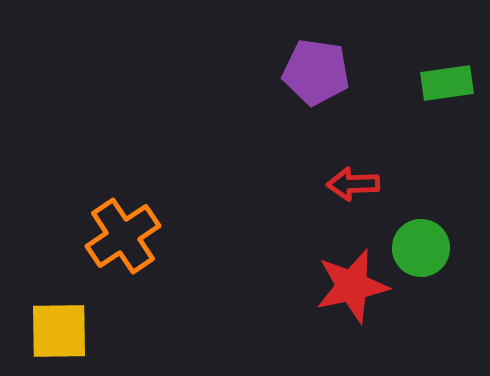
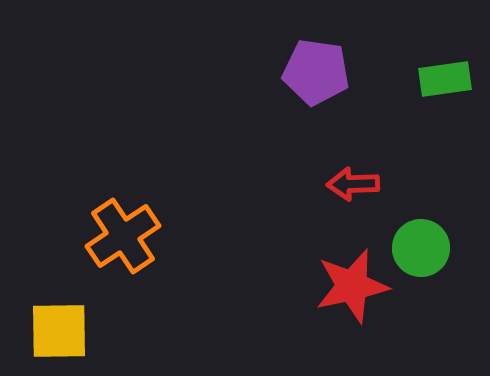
green rectangle: moved 2 px left, 4 px up
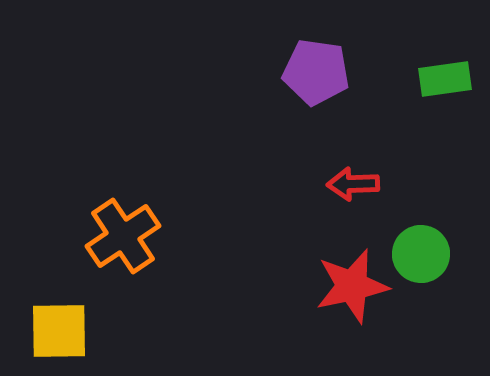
green circle: moved 6 px down
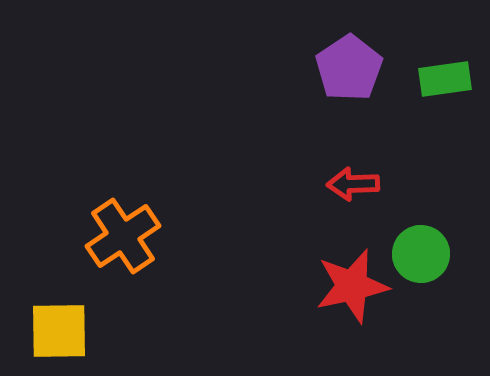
purple pentagon: moved 33 px right, 4 px up; rotated 30 degrees clockwise
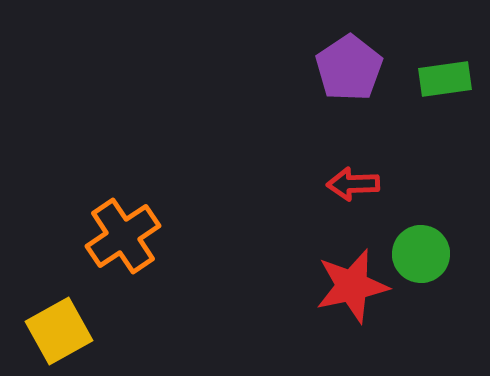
yellow square: rotated 28 degrees counterclockwise
